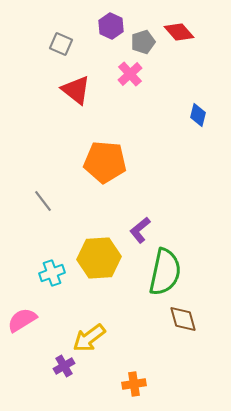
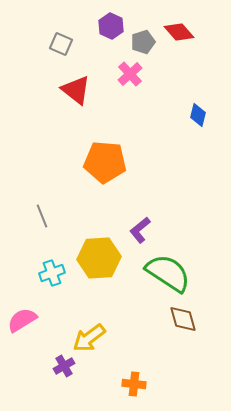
gray line: moved 1 px left, 15 px down; rotated 15 degrees clockwise
green semicircle: moved 3 px right, 1 px down; rotated 69 degrees counterclockwise
orange cross: rotated 15 degrees clockwise
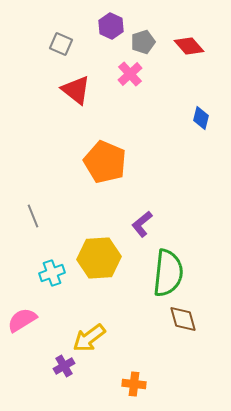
red diamond: moved 10 px right, 14 px down
blue diamond: moved 3 px right, 3 px down
orange pentagon: rotated 18 degrees clockwise
gray line: moved 9 px left
purple L-shape: moved 2 px right, 6 px up
green semicircle: rotated 63 degrees clockwise
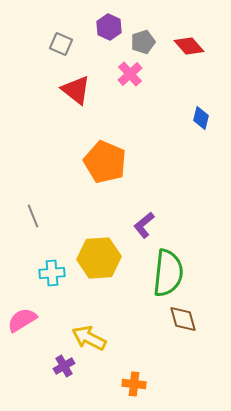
purple hexagon: moved 2 px left, 1 px down
purple L-shape: moved 2 px right, 1 px down
cyan cross: rotated 15 degrees clockwise
yellow arrow: rotated 64 degrees clockwise
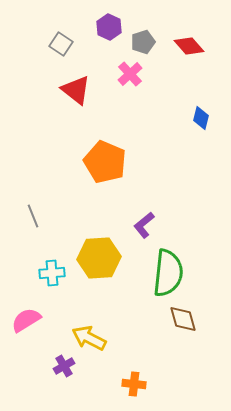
gray square: rotated 10 degrees clockwise
pink semicircle: moved 4 px right
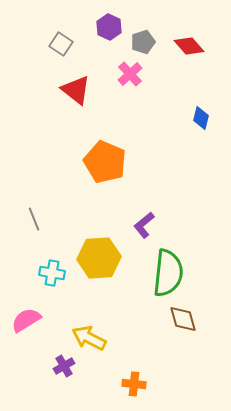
gray line: moved 1 px right, 3 px down
cyan cross: rotated 15 degrees clockwise
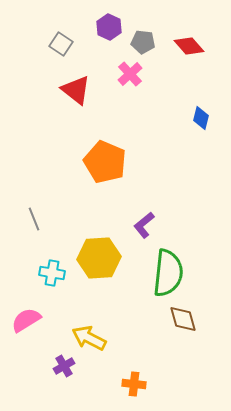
gray pentagon: rotated 25 degrees clockwise
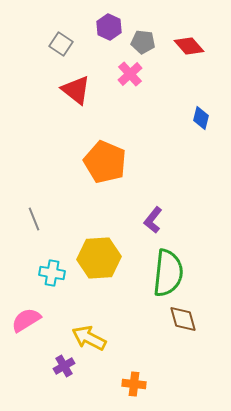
purple L-shape: moved 9 px right, 5 px up; rotated 12 degrees counterclockwise
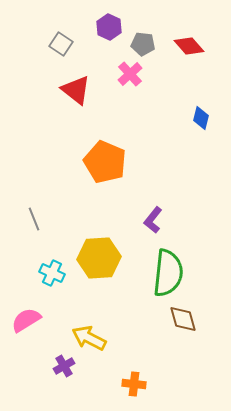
gray pentagon: moved 2 px down
cyan cross: rotated 15 degrees clockwise
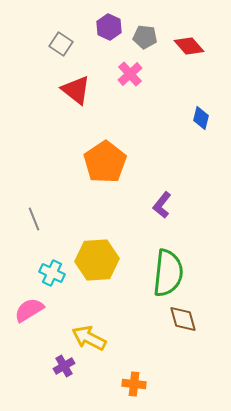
gray pentagon: moved 2 px right, 7 px up
orange pentagon: rotated 15 degrees clockwise
purple L-shape: moved 9 px right, 15 px up
yellow hexagon: moved 2 px left, 2 px down
pink semicircle: moved 3 px right, 10 px up
